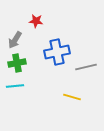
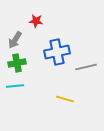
yellow line: moved 7 px left, 2 px down
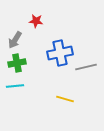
blue cross: moved 3 px right, 1 px down
